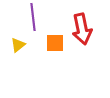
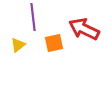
red arrow: moved 2 px right; rotated 128 degrees clockwise
orange square: moved 1 px left; rotated 12 degrees counterclockwise
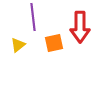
red arrow: moved 4 px left, 2 px up; rotated 116 degrees counterclockwise
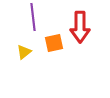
yellow triangle: moved 6 px right, 7 px down
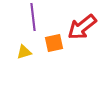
red arrow: moved 2 px right; rotated 52 degrees clockwise
yellow triangle: rotated 21 degrees clockwise
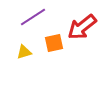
purple line: rotated 64 degrees clockwise
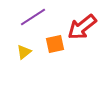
orange square: moved 1 px right, 1 px down
yellow triangle: rotated 21 degrees counterclockwise
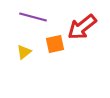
purple line: rotated 48 degrees clockwise
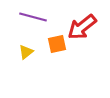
orange square: moved 2 px right
yellow triangle: moved 2 px right
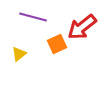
orange square: rotated 12 degrees counterclockwise
yellow triangle: moved 7 px left, 2 px down
